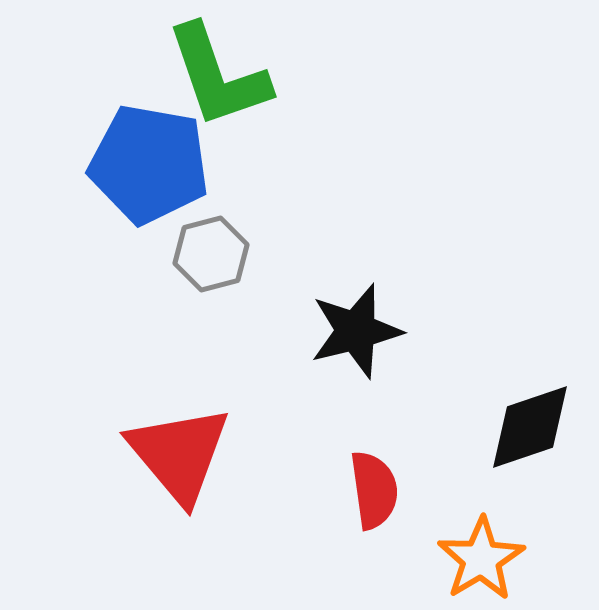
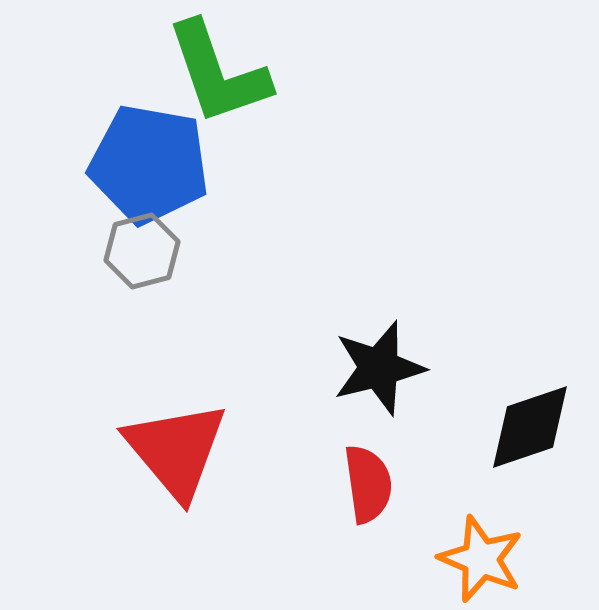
green L-shape: moved 3 px up
gray hexagon: moved 69 px left, 3 px up
black star: moved 23 px right, 37 px down
red triangle: moved 3 px left, 4 px up
red semicircle: moved 6 px left, 6 px up
orange star: rotated 18 degrees counterclockwise
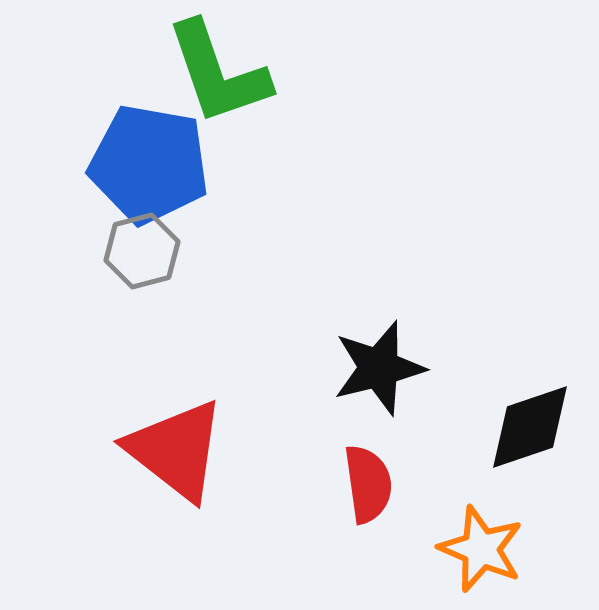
red triangle: rotated 12 degrees counterclockwise
orange star: moved 10 px up
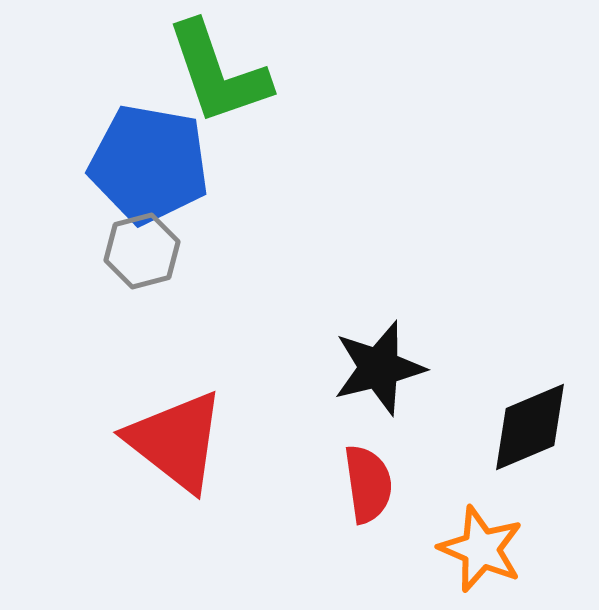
black diamond: rotated 4 degrees counterclockwise
red triangle: moved 9 px up
